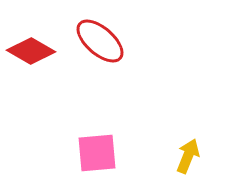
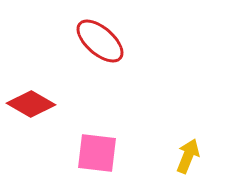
red diamond: moved 53 px down
pink square: rotated 12 degrees clockwise
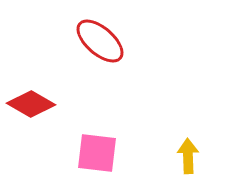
yellow arrow: rotated 24 degrees counterclockwise
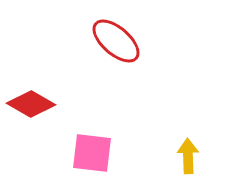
red ellipse: moved 16 px right
pink square: moved 5 px left
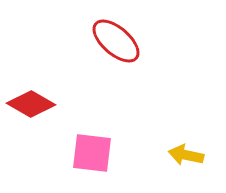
yellow arrow: moved 2 px left, 1 px up; rotated 76 degrees counterclockwise
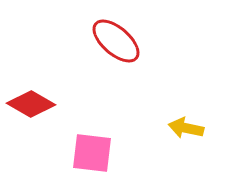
yellow arrow: moved 27 px up
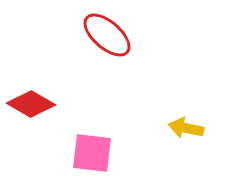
red ellipse: moved 9 px left, 6 px up
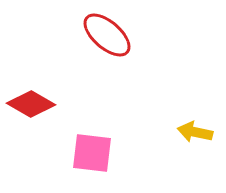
yellow arrow: moved 9 px right, 4 px down
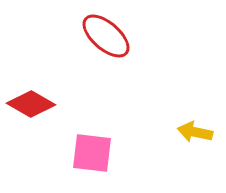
red ellipse: moved 1 px left, 1 px down
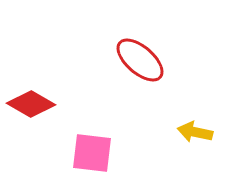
red ellipse: moved 34 px right, 24 px down
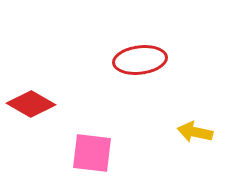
red ellipse: rotated 48 degrees counterclockwise
